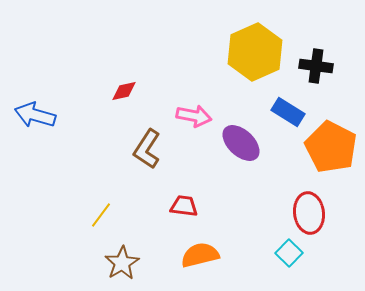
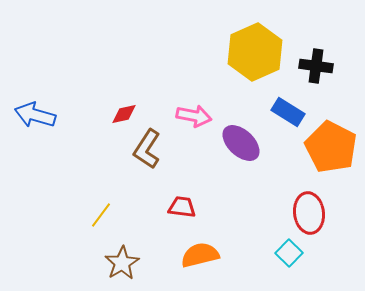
red diamond: moved 23 px down
red trapezoid: moved 2 px left, 1 px down
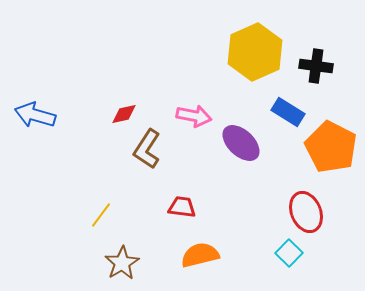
red ellipse: moved 3 px left, 1 px up; rotated 15 degrees counterclockwise
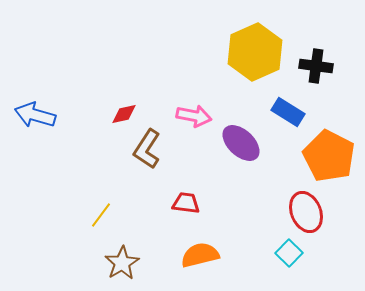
orange pentagon: moved 2 px left, 9 px down
red trapezoid: moved 4 px right, 4 px up
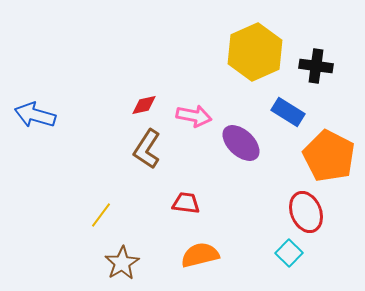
red diamond: moved 20 px right, 9 px up
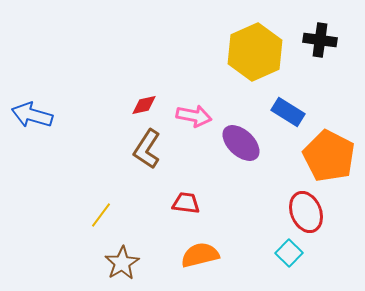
black cross: moved 4 px right, 26 px up
blue arrow: moved 3 px left
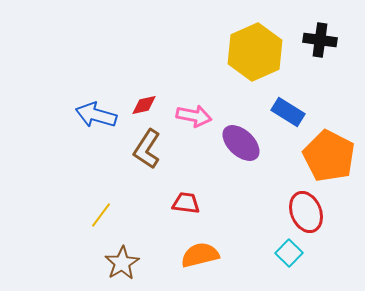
blue arrow: moved 64 px right
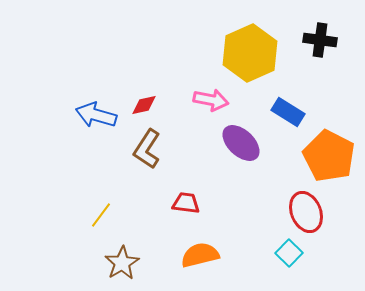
yellow hexagon: moved 5 px left, 1 px down
pink arrow: moved 17 px right, 16 px up
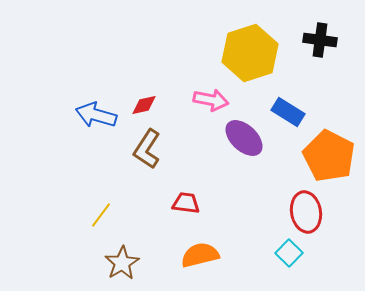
yellow hexagon: rotated 6 degrees clockwise
purple ellipse: moved 3 px right, 5 px up
red ellipse: rotated 12 degrees clockwise
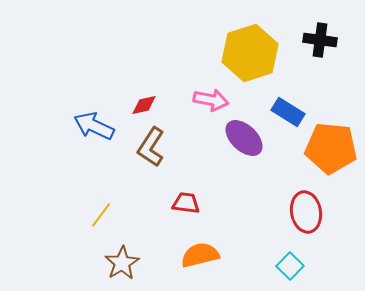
blue arrow: moved 2 px left, 11 px down; rotated 9 degrees clockwise
brown L-shape: moved 4 px right, 2 px up
orange pentagon: moved 2 px right, 8 px up; rotated 21 degrees counterclockwise
cyan square: moved 1 px right, 13 px down
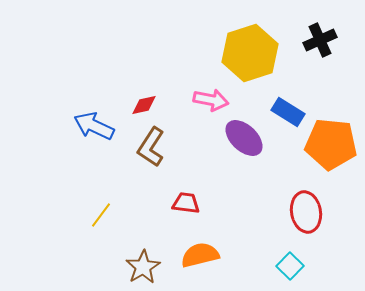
black cross: rotated 32 degrees counterclockwise
orange pentagon: moved 4 px up
brown star: moved 21 px right, 4 px down
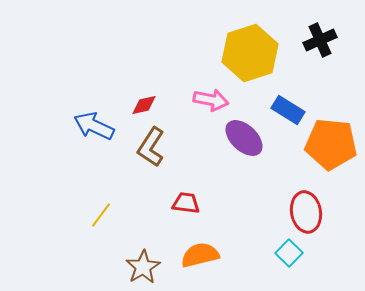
blue rectangle: moved 2 px up
cyan square: moved 1 px left, 13 px up
